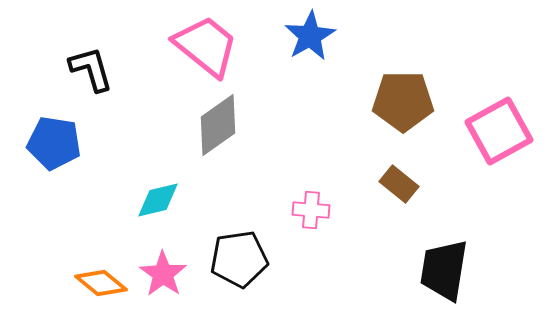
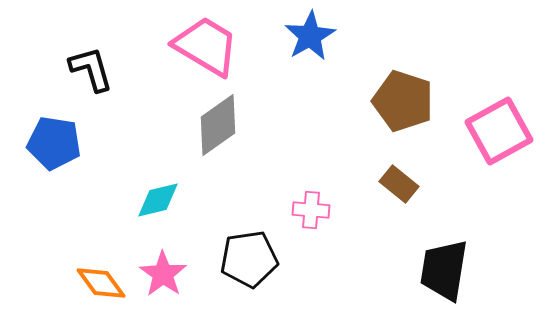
pink trapezoid: rotated 8 degrees counterclockwise
brown pentagon: rotated 18 degrees clockwise
black pentagon: moved 10 px right
orange diamond: rotated 15 degrees clockwise
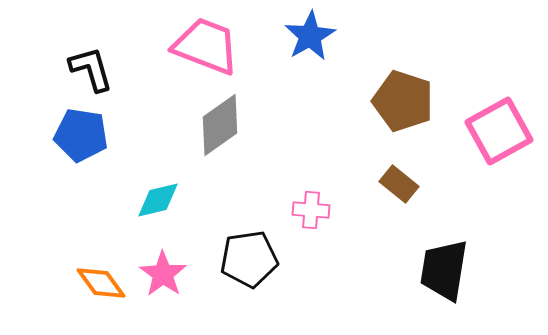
pink trapezoid: rotated 10 degrees counterclockwise
gray diamond: moved 2 px right
blue pentagon: moved 27 px right, 8 px up
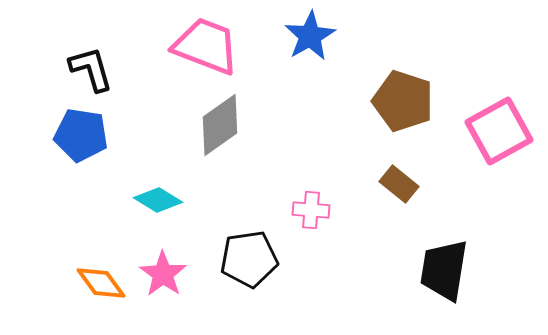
cyan diamond: rotated 45 degrees clockwise
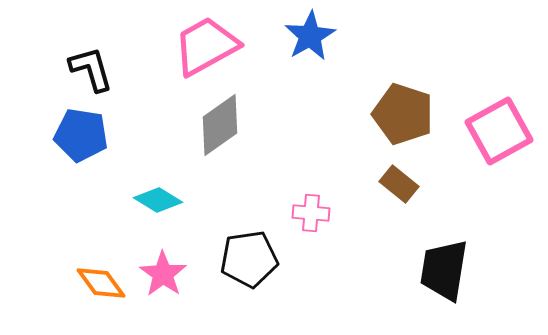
pink trapezoid: rotated 50 degrees counterclockwise
brown pentagon: moved 13 px down
pink cross: moved 3 px down
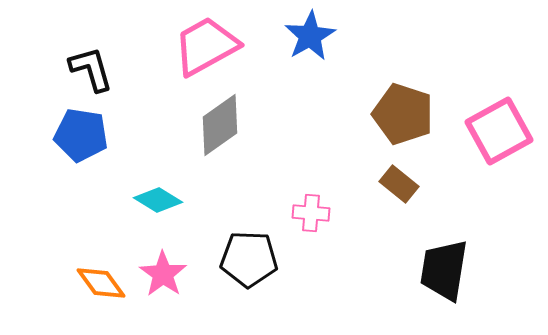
black pentagon: rotated 10 degrees clockwise
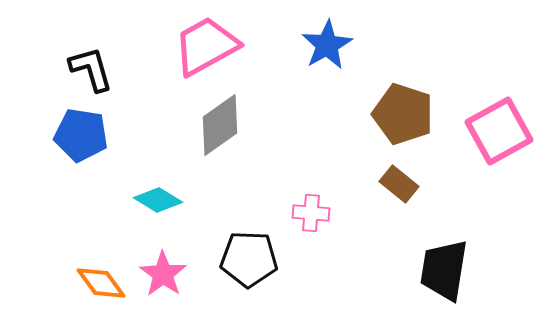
blue star: moved 17 px right, 9 px down
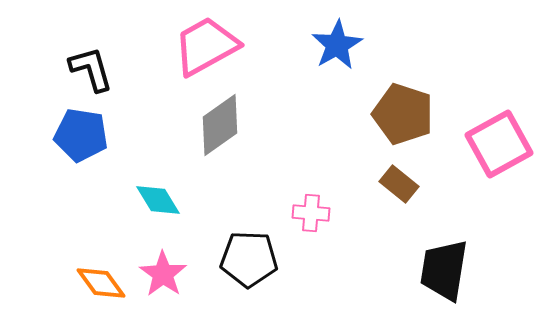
blue star: moved 10 px right
pink square: moved 13 px down
cyan diamond: rotated 27 degrees clockwise
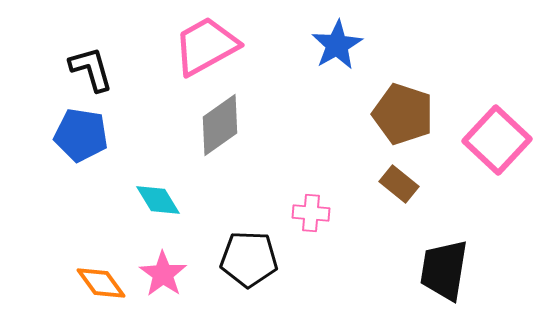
pink square: moved 2 px left, 4 px up; rotated 18 degrees counterclockwise
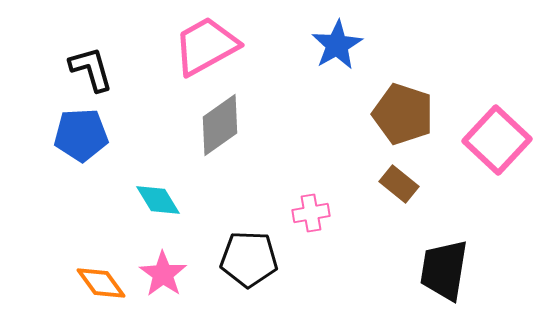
blue pentagon: rotated 12 degrees counterclockwise
pink cross: rotated 15 degrees counterclockwise
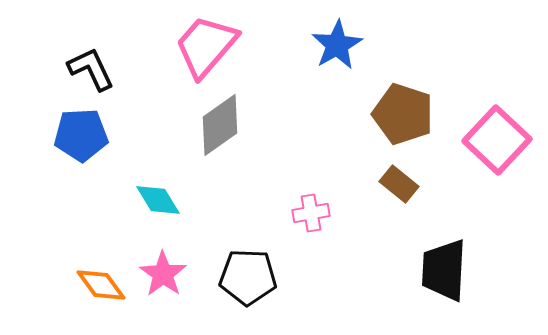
pink trapezoid: rotated 20 degrees counterclockwise
black L-shape: rotated 9 degrees counterclockwise
black pentagon: moved 1 px left, 18 px down
black trapezoid: rotated 6 degrees counterclockwise
orange diamond: moved 2 px down
